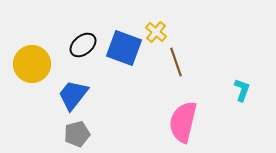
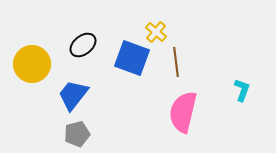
blue square: moved 8 px right, 10 px down
brown line: rotated 12 degrees clockwise
pink semicircle: moved 10 px up
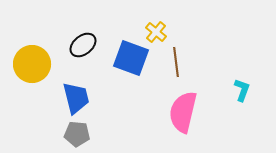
blue square: moved 1 px left
blue trapezoid: moved 3 px right, 3 px down; rotated 128 degrees clockwise
gray pentagon: rotated 20 degrees clockwise
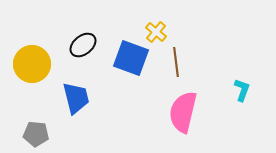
gray pentagon: moved 41 px left
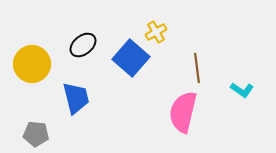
yellow cross: rotated 20 degrees clockwise
blue square: rotated 21 degrees clockwise
brown line: moved 21 px right, 6 px down
cyan L-shape: rotated 105 degrees clockwise
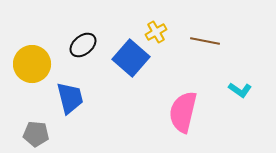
brown line: moved 8 px right, 27 px up; rotated 72 degrees counterclockwise
cyan L-shape: moved 2 px left
blue trapezoid: moved 6 px left
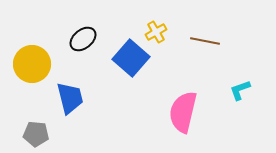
black ellipse: moved 6 px up
cyan L-shape: rotated 125 degrees clockwise
